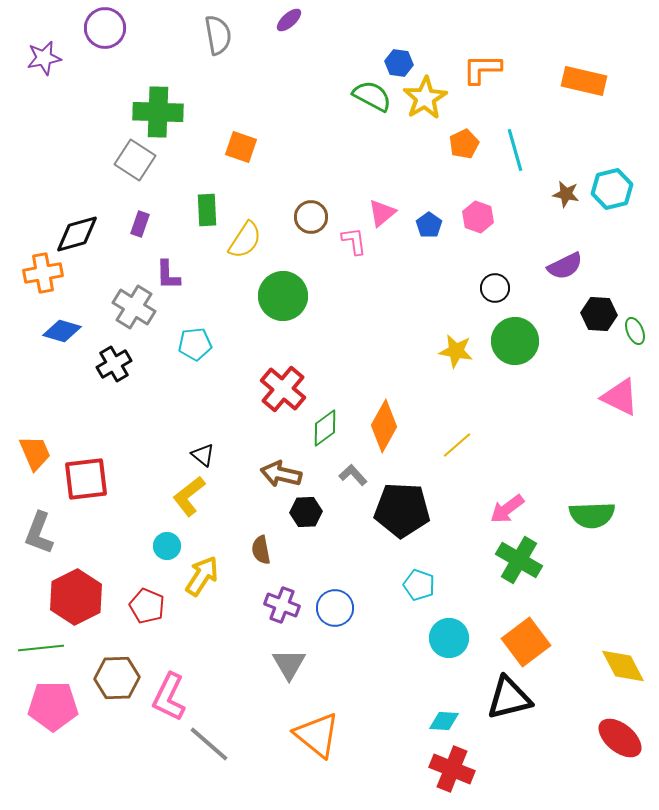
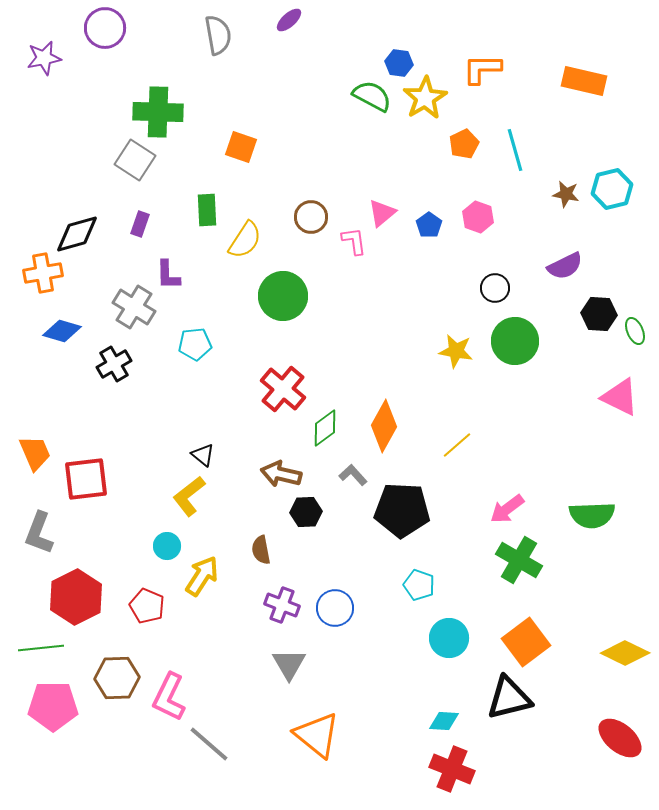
yellow diamond at (623, 666): moved 2 px right, 13 px up; rotated 36 degrees counterclockwise
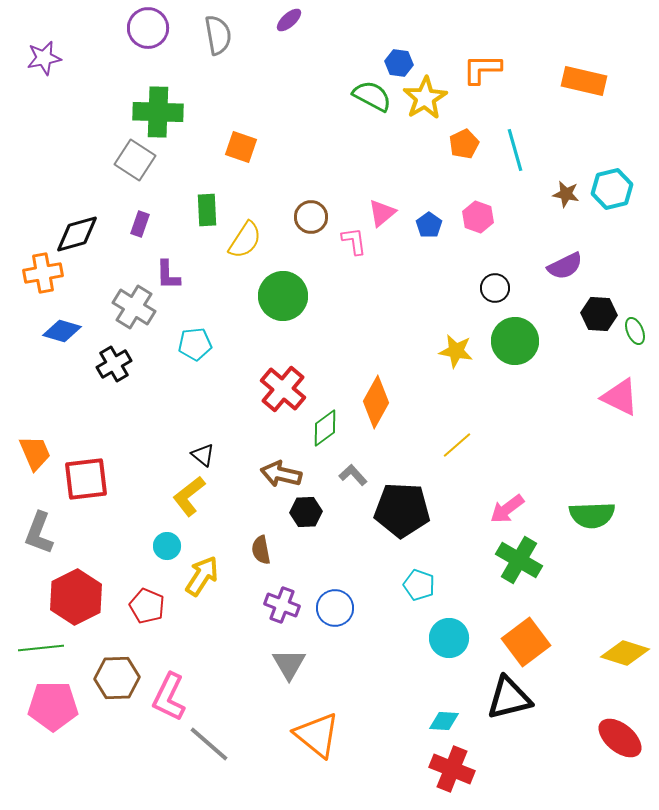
purple circle at (105, 28): moved 43 px right
orange diamond at (384, 426): moved 8 px left, 24 px up
yellow diamond at (625, 653): rotated 9 degrees counterclockwise
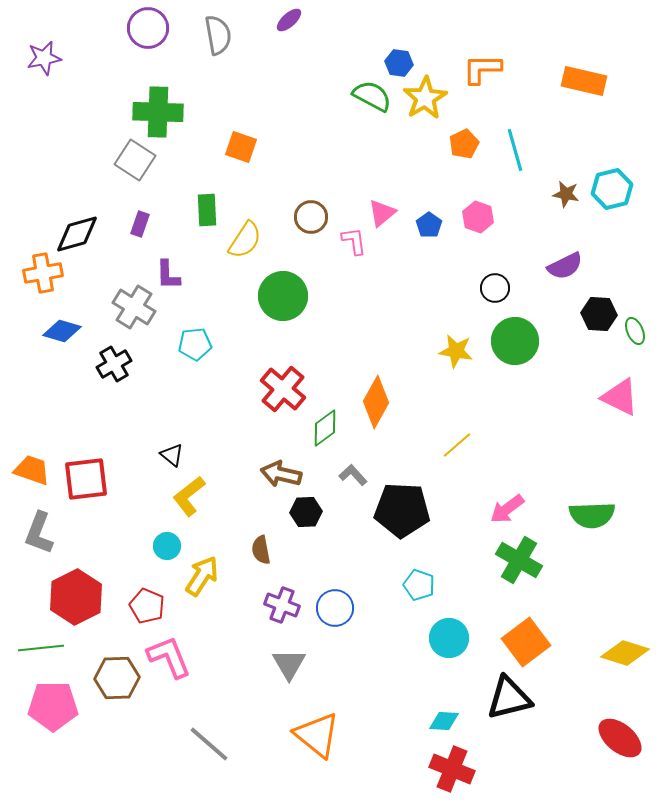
orange trapezoid at (35, 453): moved 3 px left, 17 px down; rotated 48 degrees counterclockwise
black triangle at (203, 455): moved 31 px left
pink L-shape at (169, 697): moved 40 px up; rotated 132 degrees clockwise
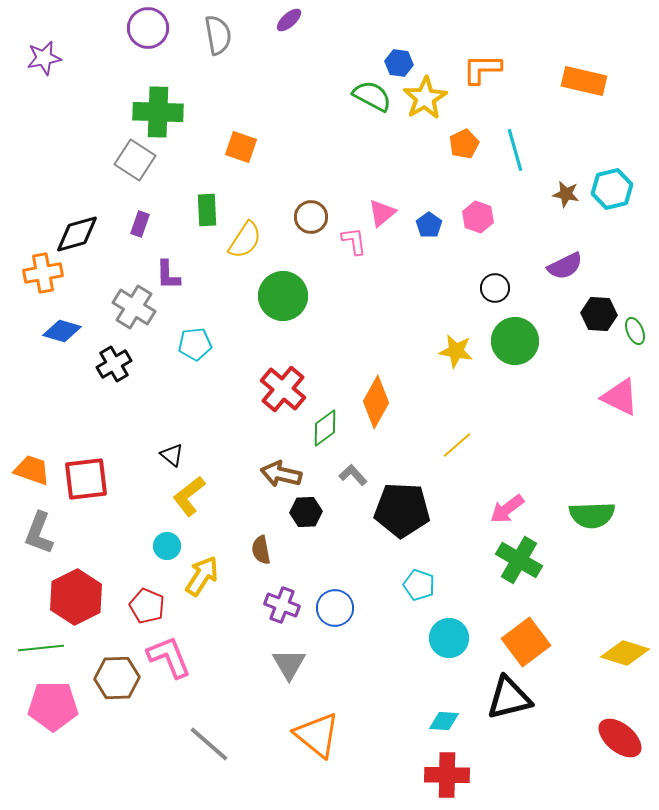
red cross at (452, 769): moved 5 px left, 6 px down; rotated 21 degrees counterclockwise
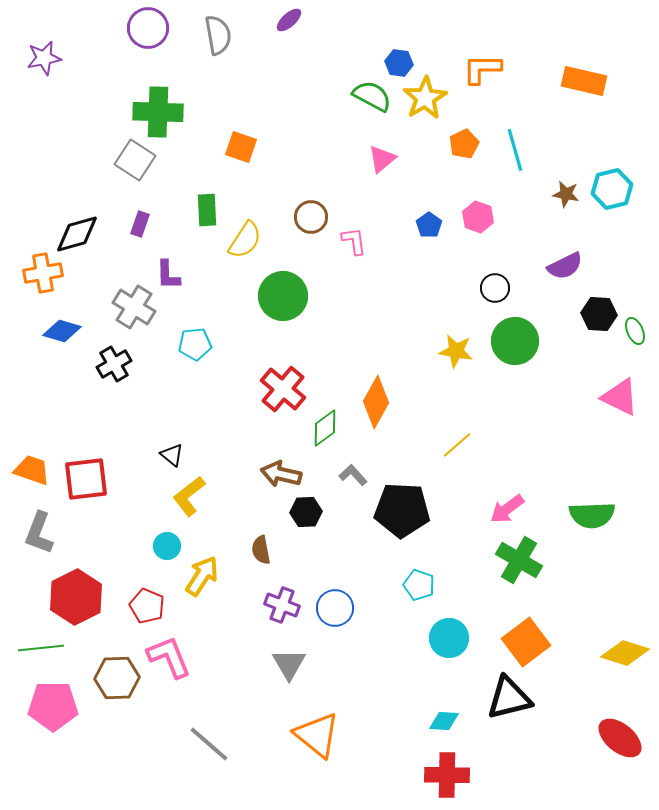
pink triangle at (382, 213): moved 54 px up
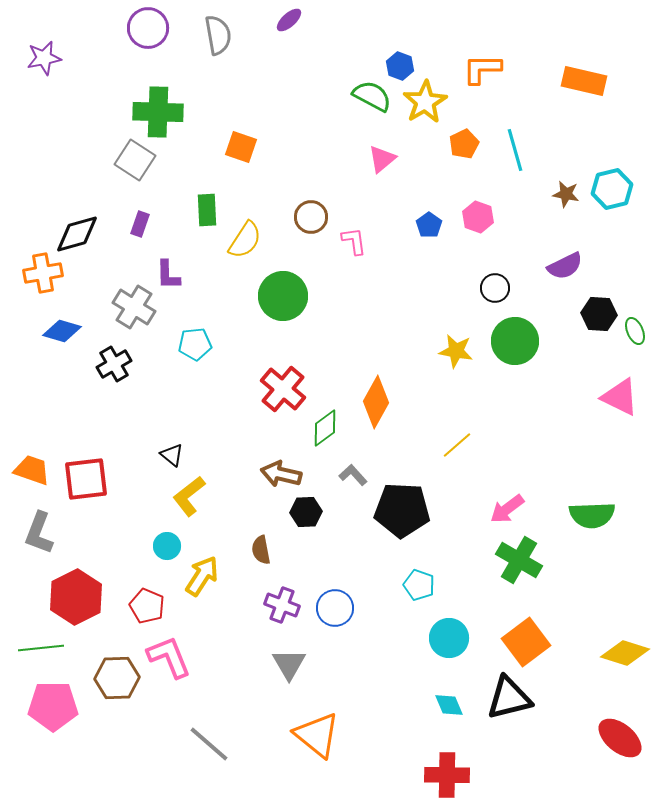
blue hexagon at (399, 63): moved 1 px right, 3 px down; rotated 12 degrees clockwise
yellow star at (425, 98): moved 4 px down
cyan diamond at (444, 721): moved 5 px right, 16 px up; rotated 64 degrees clockwise
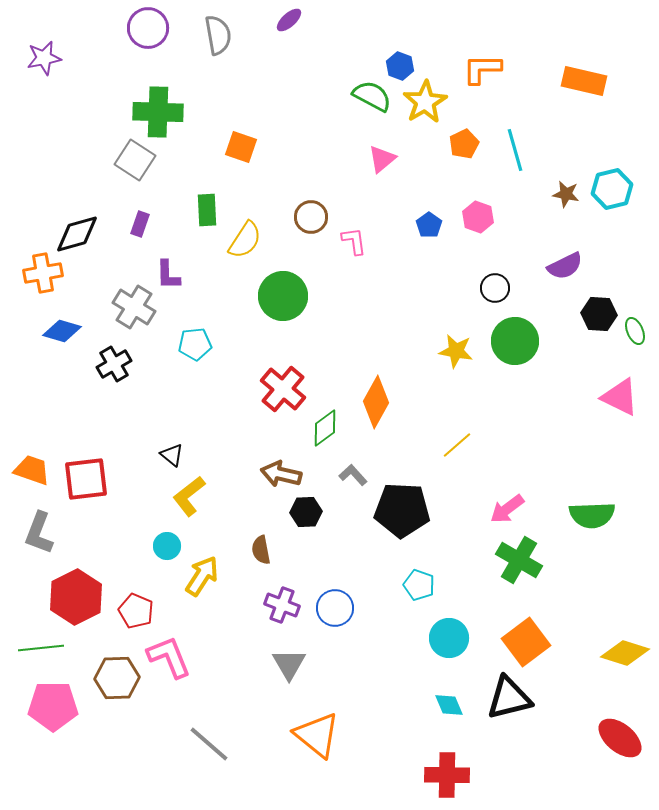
red pentagon at (147, 606): moved 11 px left, 5 px down
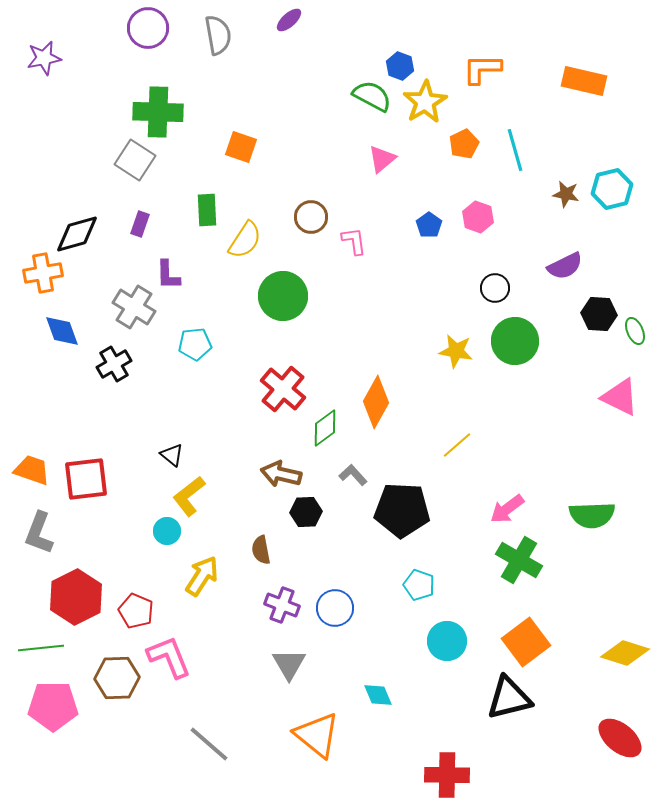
blue diamond at (62, 331): rotated 54 degrees clockwise
cyan circle at (167, 546): moved 15 px up
cyan circle at (449, 638): moved 2 px left, 3 px down
cyan diamond at (449, 705): moved 71 px left, 10 px up
